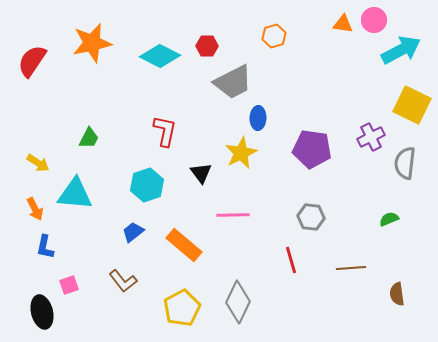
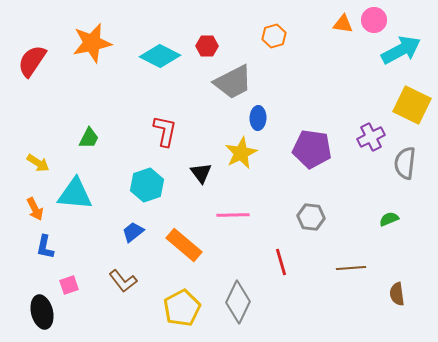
red line: moved 10 px left, 2 px down
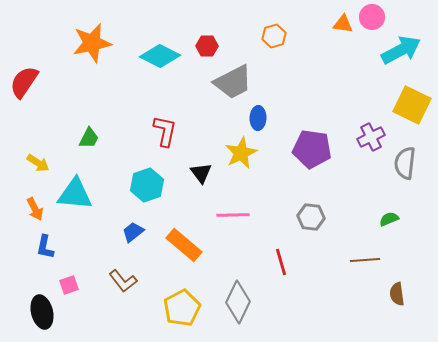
pink circle: moved 2 px left, 3 px up
red semicircle: moved 8 px left, 21 px down
brown line: moved 14 px right, 8 px up
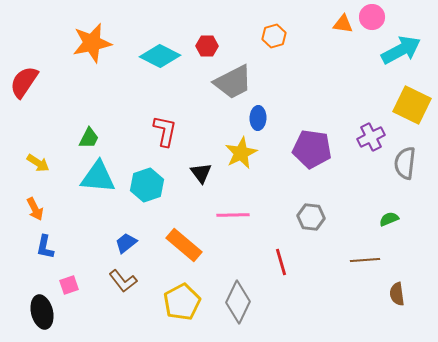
cyan triangle: moved 23 px right, 17 px up
blue trapezoid: moved 7 px left, 11 px down
yellow pentagon: moved 6 px up
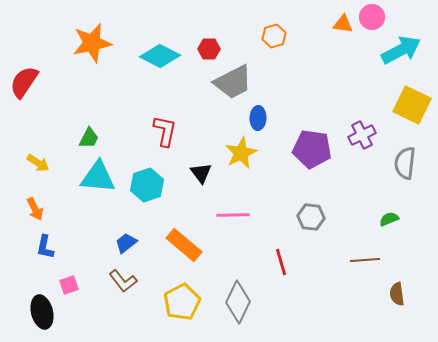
red hexagon: moved 2 px right, 3 px down
purple cross: moved 9 px left, 2 px up
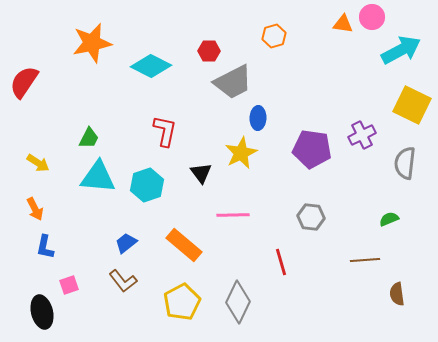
red hexagon: moved 2 px down
cyan diamond: moved 9 px left, 10 px down
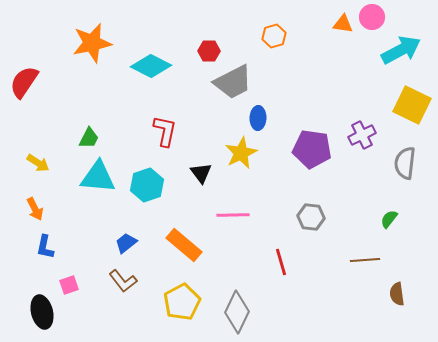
green semicircle: rotated 30 degrees counterclockwise
gray diamond: moved 1 px left, 10 px down
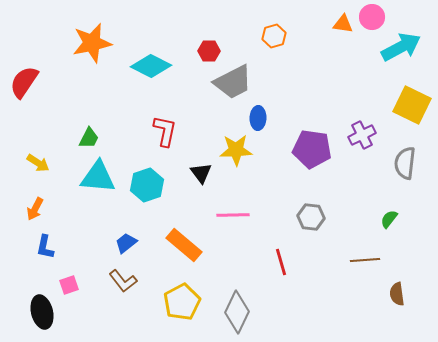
cyan arrow: moved 3 px up
yellow star: moved 5 px left, 3 px up; rotated 24 degrees clockwise
orange arrow: rotated 55 degrees clockwise
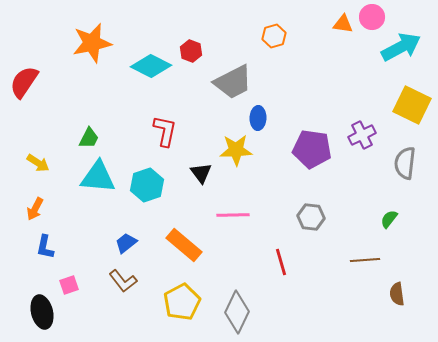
red hexagon: moved 18 px left; rotated 20 degrees clockwise
